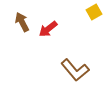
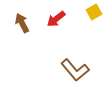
brown arrow: moved 1 px down
red arrow: moved 8 px right, 10 px up
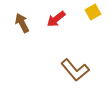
yellow square: moved 1 px left
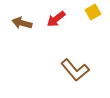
brown arrow: rotated 48 degrees counterclockwise
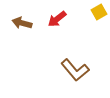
yellow square: moved 6 px right
red arrow: moved 1 px right
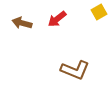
brown L-shape: rotated 28 degrees counterclockwise
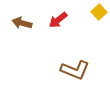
yellow square: rotated 14 degrees counterclockwise
red arrow: moved 1 px right, 1 px down
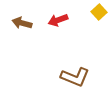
red arrow: rotated 18 degrees clockwise
brown L-shape: moved 7 px down
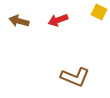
yellow square: rotated 21 degrees counterclockwise
brown arrow: moved 3 px left, 2 px up
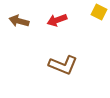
red arrow: moved 1 px left
brown L-shape: moved 12 px left, 12 px up
